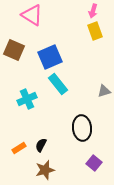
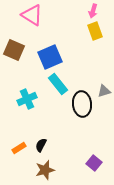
black ellipse: moved 24 px up
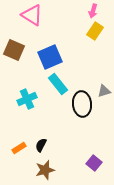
yellow rectangle: rotated 54 degrees clockwise
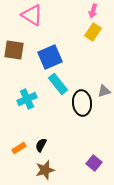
yellow rectangle: moved 2 px left, 1 px down
brown square: rotated 15 degrees counterclockwise
black ellipse: moved 1 px up
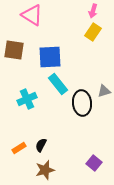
blue square: rotated 20 degrees clockwise
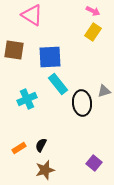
pink arrow: rotated 80 degrees counterclockwise
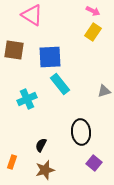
cyan rectangle: moved 2 px right
black ellipse: moved 1 px left, 29 px down
orange rectangle: moved 7 px left, 14 px down; rotated 40 degrees counterclockwise
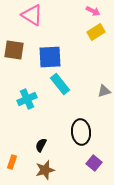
yellow rectangle: moved 3 px right; rotated 24 degrees clockwise
